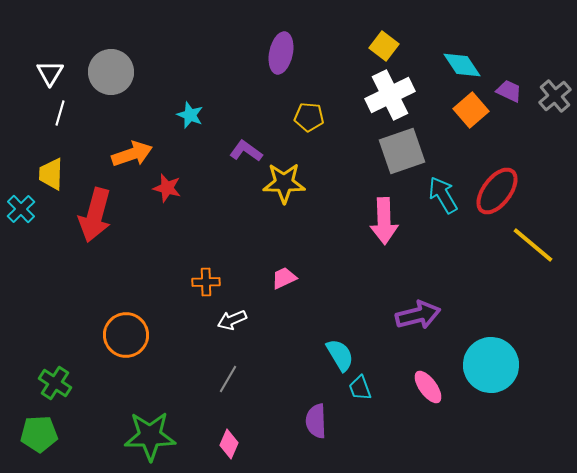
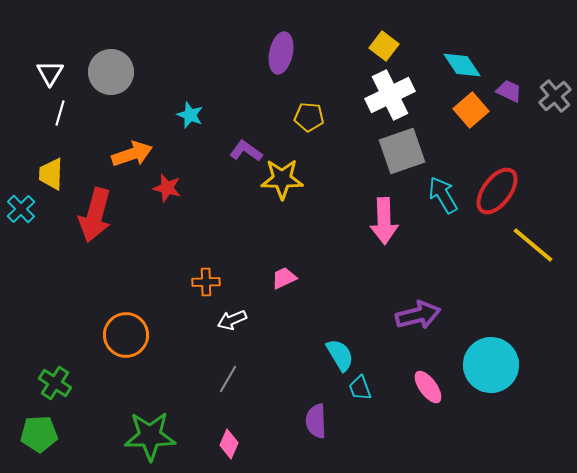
yellow star: moved 2 px left, 4 px up
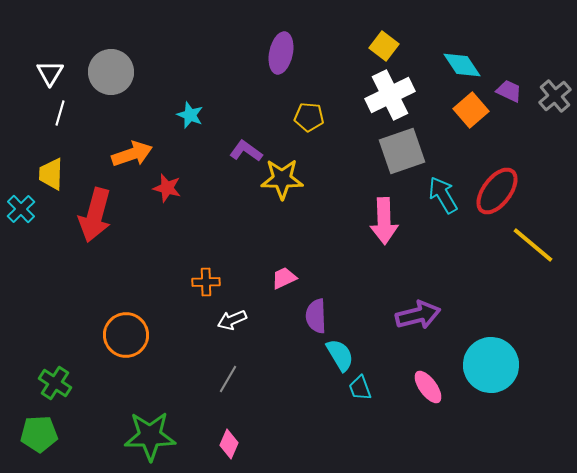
purple semicircle: moved 105 px up
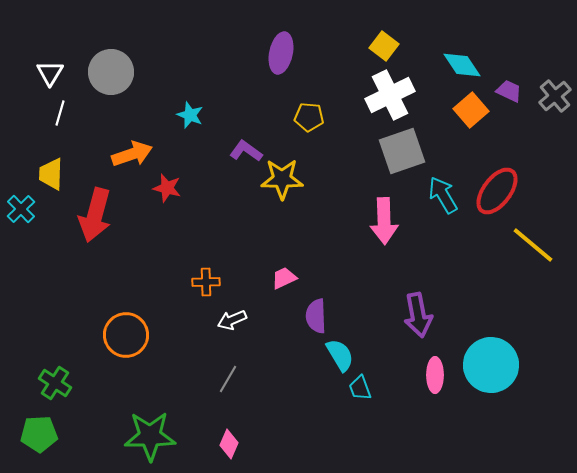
purple arrow: rotated 93 degrees clockwise
pink ellipse: moved 7 px right, 12 px up; rotated 36 degrees clockwise
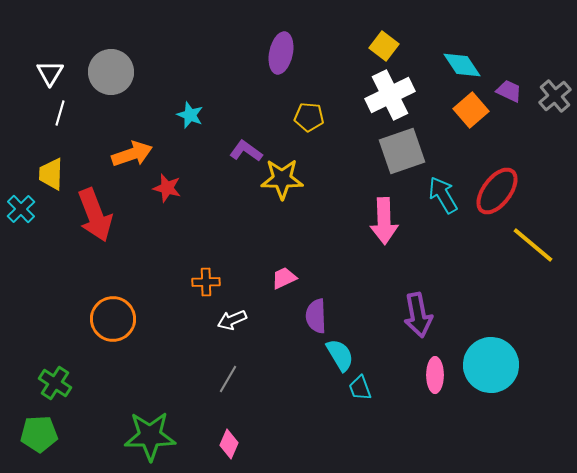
red arrow: rotated 36 degrees counterclockwise
orange circle: moved 13 px left, 16 px up
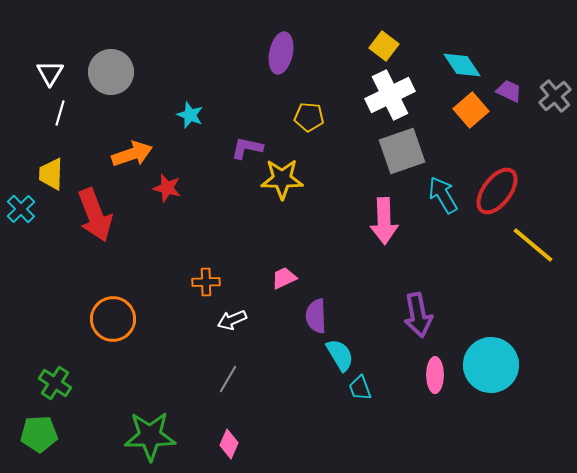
purple L-shape: moved 1 px right, 3 px up; rotated 24 degrees counterclockwise
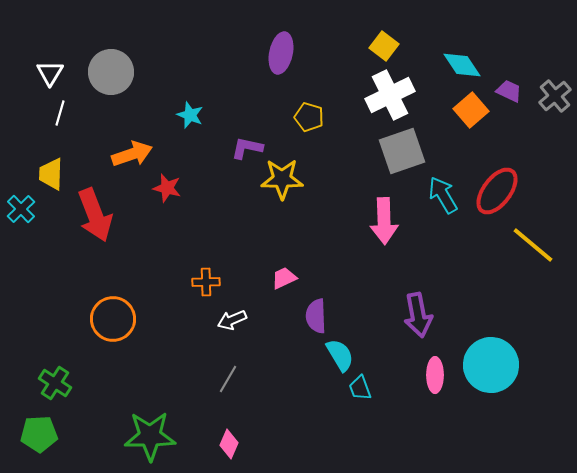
yellow pentagon: rotated 12 degrees clockwise
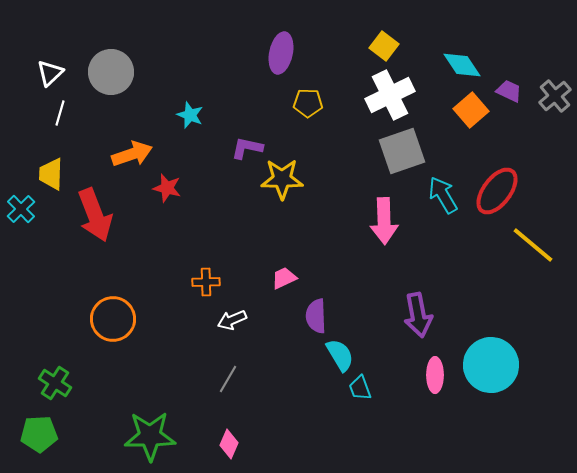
white triangle: rotated 16 degrees clockwise
yellow pentagon: moved 1 px left, 14 px up; rotated 16 degrees counterclockwise
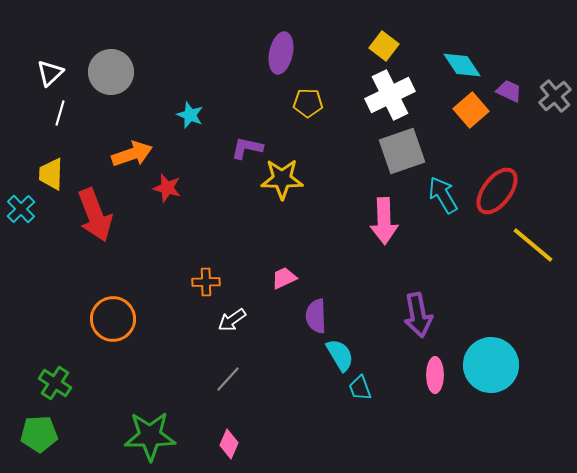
white arrow: rotated 12 degrees counterclockwise
gray line: rotated 12 degrees clockwise
